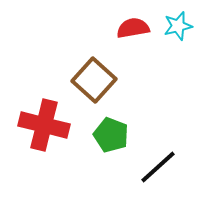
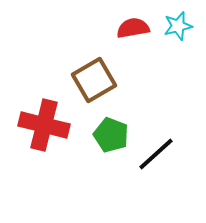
brown square: rotated 18 degrees clockwise
black line: moved 2 px left, 13 px up
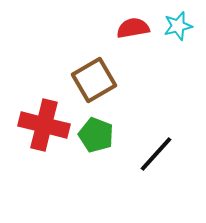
green pentagon: moved 15 px left
black line: rotated 6 degrees counterclockwise
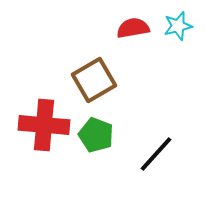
red cross: rotated 9 degrees counterclockwise
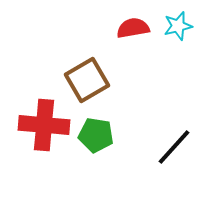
brown square: moved 7 px left
green pentagon: rotated 12 degrees counterclockwise
black line: moved 18 px right, 7 px up
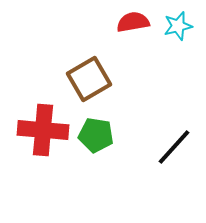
red semicircle: moved 6 px up
brown square: moved 2 px right, 1 px up
red cross: moved 1 px left, 5 px down
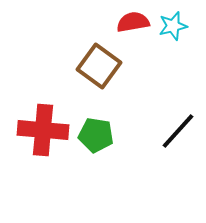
cyan star: moved 5 px left
brown square: moved 10 px right, 13 px up; rotated 24 degrees counterclockwise
black line: moved 4 px right, 16 px up
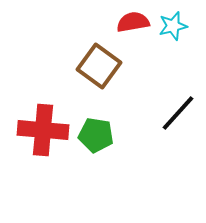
black line: moved 18 px up
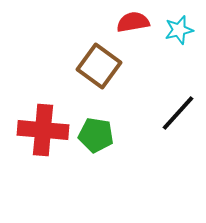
cyan star: moved 6 px right, 4 px down
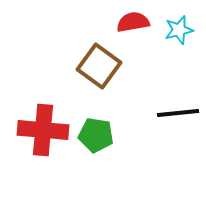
black line: rotated 42 degrees clockwise
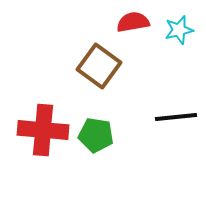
black line: moved 2 px left, 4 px down
